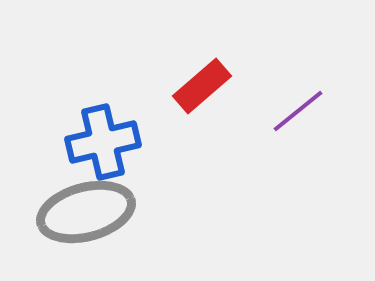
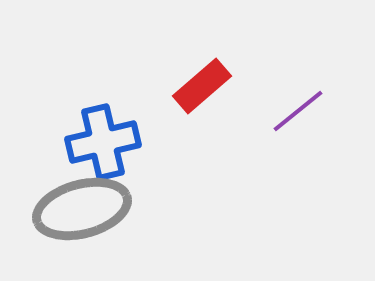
gray ellipse: moved 4 px left, 3 px up
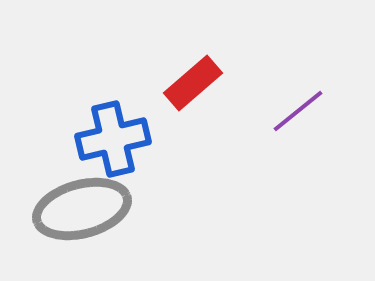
red rectangle: moved 9 px left, 3 px up
blue cross: moved 10 px right, 3 px up
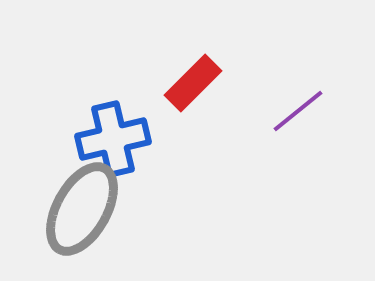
red rectangle: rotated 4 degrees counterclockwise
gray ellipse: rotated 46 degrees counterclockwise
